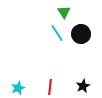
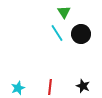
black star: rotated 24 degrees counterclockwise
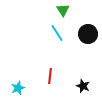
green triangle: moved 1 px left, 2 px up
black circle: moved 7 px right
red line: moved 11 px up
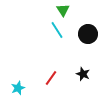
cyan line: moved 3 px up
red line: moved 1 px right, 2 px down; rotated 28 degrees clockwise
black star: moved 12 px up
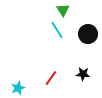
black star: rotated 16 degrees counterclockwise
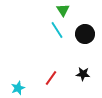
black circle: moved 3 px left
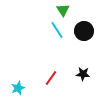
black circle: moved 1 px left, 3 px up
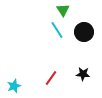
black circle: moved 1 px down
cyan star: moved 4 px left, 2 px up
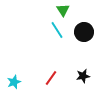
black star: moved 2 px down; rotated 16 degrees counterclockwise
cyan star: moved 4 px up
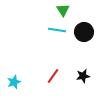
cyan line: rotated 48 degrees counterclockwise
red line: moved 2 px right, 2 px up
